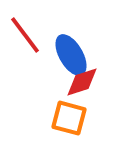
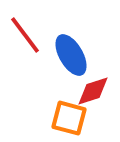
red diamond: moved 11 px right, 9 px down
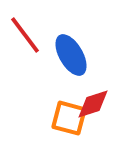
red diamond: moved 13 px down
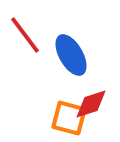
red diamond: moved 2 px left
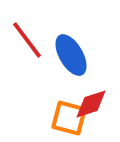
red line: moved 2 px right, 5 px down
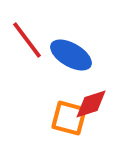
blue ellipse: rotated 30 degrees counterclockwise
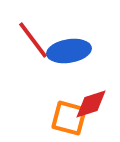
red line: moved 6 px right
blue ellipse: moved 2 px left, 4 px up; rotated 39 degrees counterclockwise
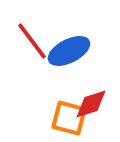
red line: moved 1 px left, 1 px down
blue ellipse: rotated 18 degrees counterclockwise
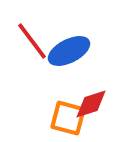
orange square: moved 1 px left
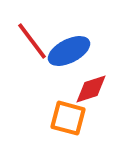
red diamond: moved 15 px up
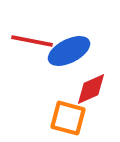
red line: rotated 42 degrees counterclockwise
red diamond: rotated 6 degrees counterclockwise
